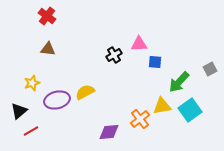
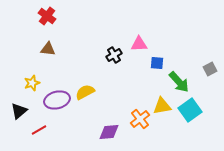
blue square: moved 2 px right, 1 px down
green arrow: rotated 85 degrees counterclockwise
red line: moved 8 px right, 1 px up
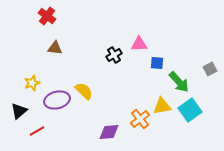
brown triangle: moved 7 px right, 1 px up
yellow semicircle: moved 1 px left, 1 px up; rotated 72 degrees clockwise
red line: moved 2 px left, 1 px down
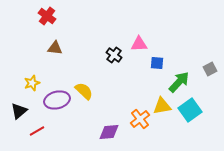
black cross: rotated 21 degrees counterclockwise
green arrow: rotated 95 degrees counterclockwise
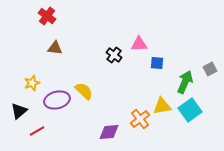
green arrow: moved 6 px right; rotated 20 degrees counterclockwise
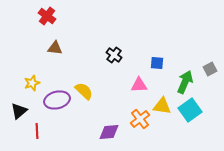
pink triangle: moved 41 px down
yellow triangle: rotated 18 degrees clockwise
red line: rotated 63 degrees counterclockwise
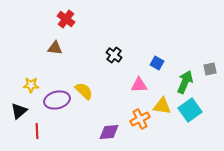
red cross: moved 19 px right, 3 px down
blue square: rotated 24 degrees clockwise
gray square: rotated 16 degrees clockwise
yellow star: moved 1 px left, 2 px down; rotated 21 degrees clockwise
orange cross: rotated 12 degrees clockwise
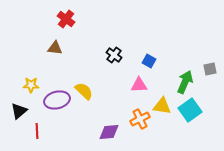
blue square: moved 8 px left, 2 px up
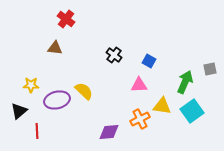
cyan square: moved 2 px right, 1 px down
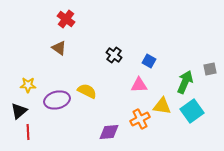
brown triangle: moved 4 px right; rotated 28 degrees clockwise
yellow star: moved 3 px left
yellow semicircle: moved 3 px right; rotated 18 degrees counterclockwise
red line: moved 9 px left, 1 px down
